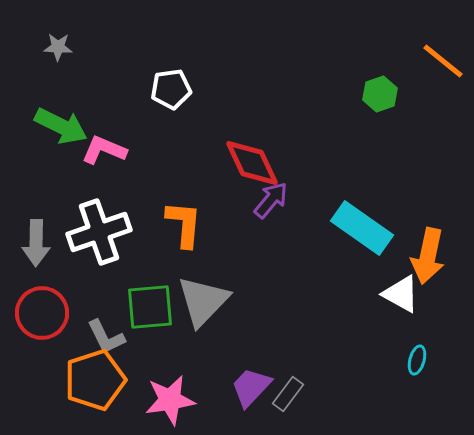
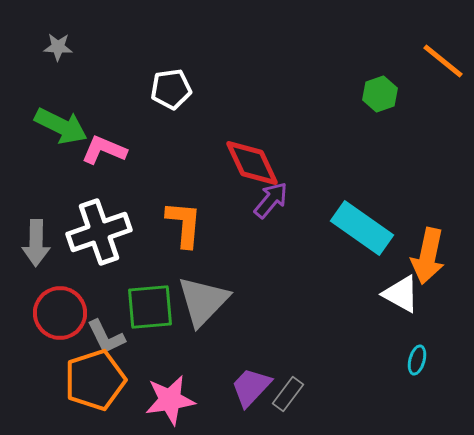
red circle: moved 18 px right
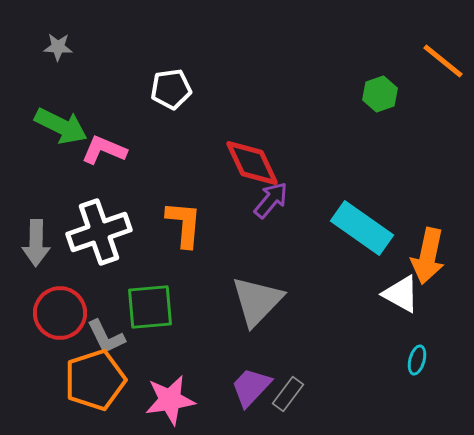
gray triangle: moved 54 px right
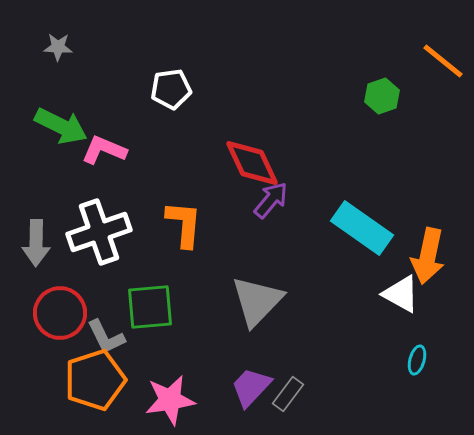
green hexagon: moved 2 px right, 2 px down
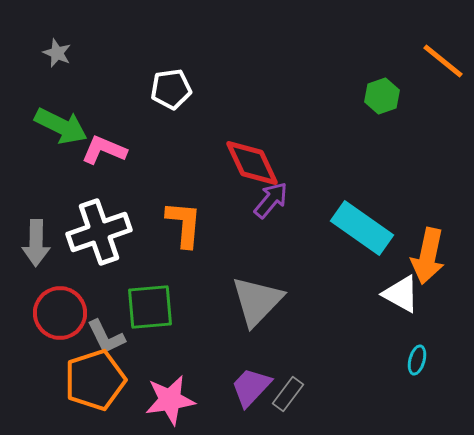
gray star: moved 1 px left, 6 px down; rotated 20 degrees clockwise
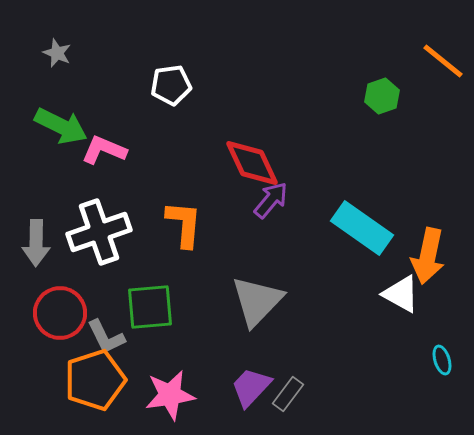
white pentagon: moved 4 px up
cyan ellipse: moved 25 px right; rotated 32 degrees counterclockwise
pink star: moved 5 px up
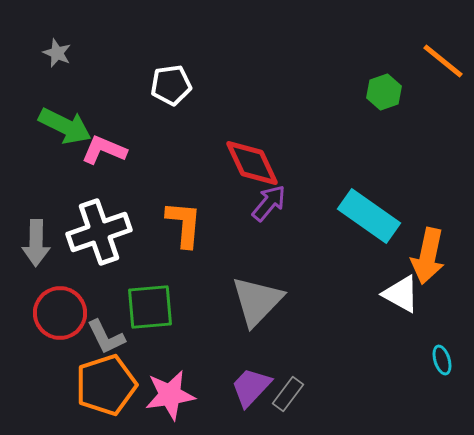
green hexagon: moved 2 px right, 4 px up
green arrow: moved 4 px right
purple arrow: moved 2 px left, 3 px down
cyan rectangle: moved 7 px right, 12 px up
orange pentagon: moved 11 px right, 5 px down
